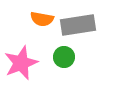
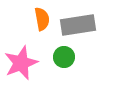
orange semicircle: rotated 110 degrees counterclockwise
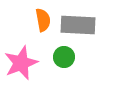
orange semicircle: moved 1 px right, 1 px down
gray rectangle: rotated 12 degrees clockwise
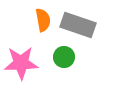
gray rectangle: rotated 16 degrees clockwise
pink star: rotated 20 degrees clockwise
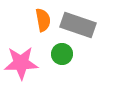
green circle: moved 2 px left, 3 px up
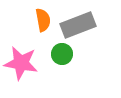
gray rectangle: rotated 40 degrees counterclockwise
pink star: rotated 12 degrees clockwise
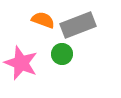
orange semicircle: rotated 60 degrees counterclockwise
pink star: rotated 12 degrees clockwise
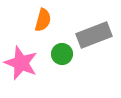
orange semicircle: rotated 85 degrees clockwise
gray rectangle: moved 16 px right, 10 px down
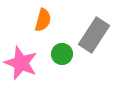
gray rectangle: rotated 36 degrees counterclockwise
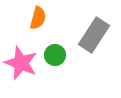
orange semicircle: moved 5 px left, 2 px up
green circle: moved 7 px left, 1 px down
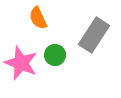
orange semicircle: rotated 140 degrees clockwise
